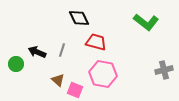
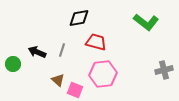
black diamond: rotated 75 degrees counterclockwise
green circle: moved 3 px left
pink hexagon: rotated 16 degrees counterclockwise
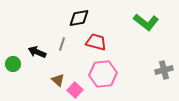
gray line: moved 6 px up
pink square: rotated 21 degrees clockwise
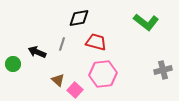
gray cross: moved 1 px left
